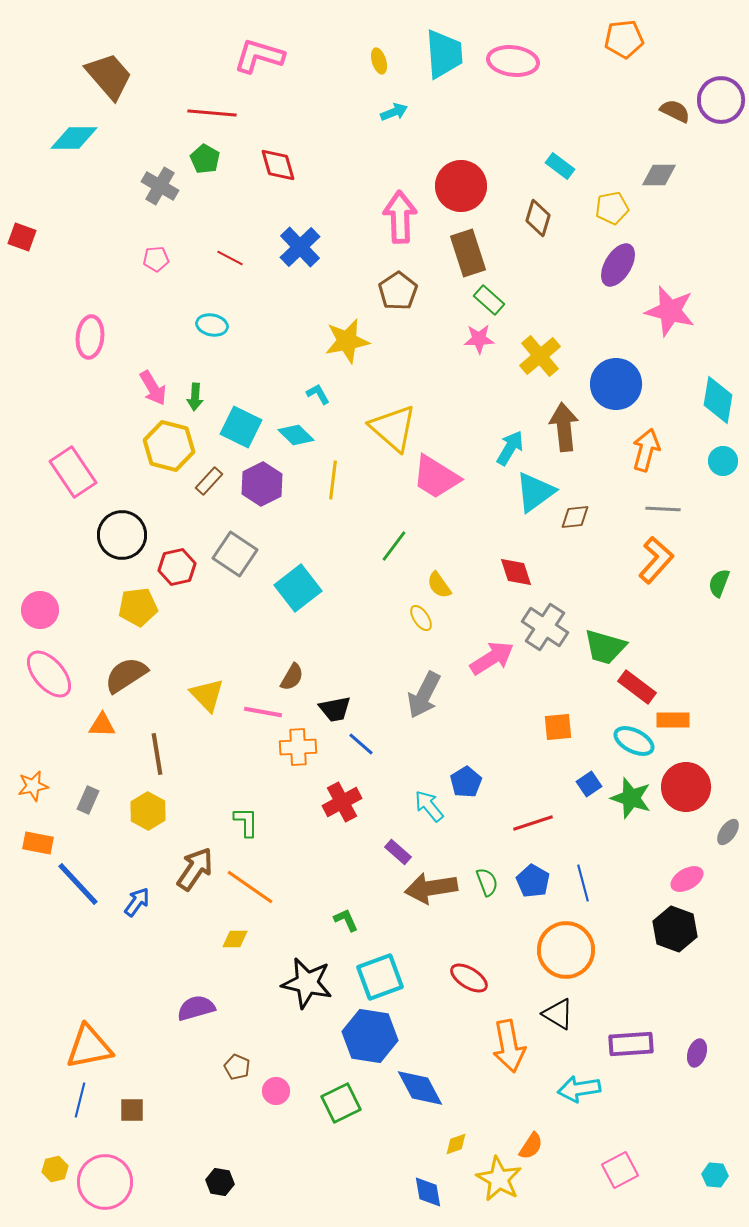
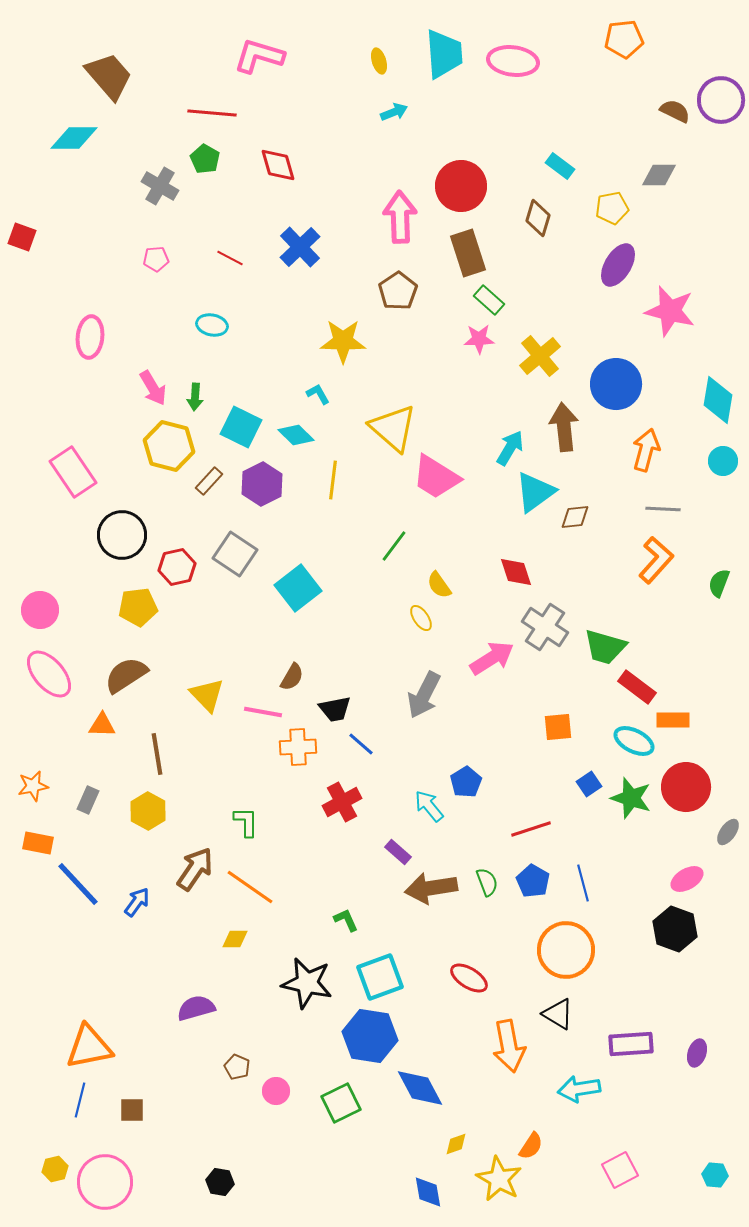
yellow star at (347, 341): moved 4 px left; rotated 12 degrees clockwise
red line at (533, 823): moved 2 px left, 6 px down
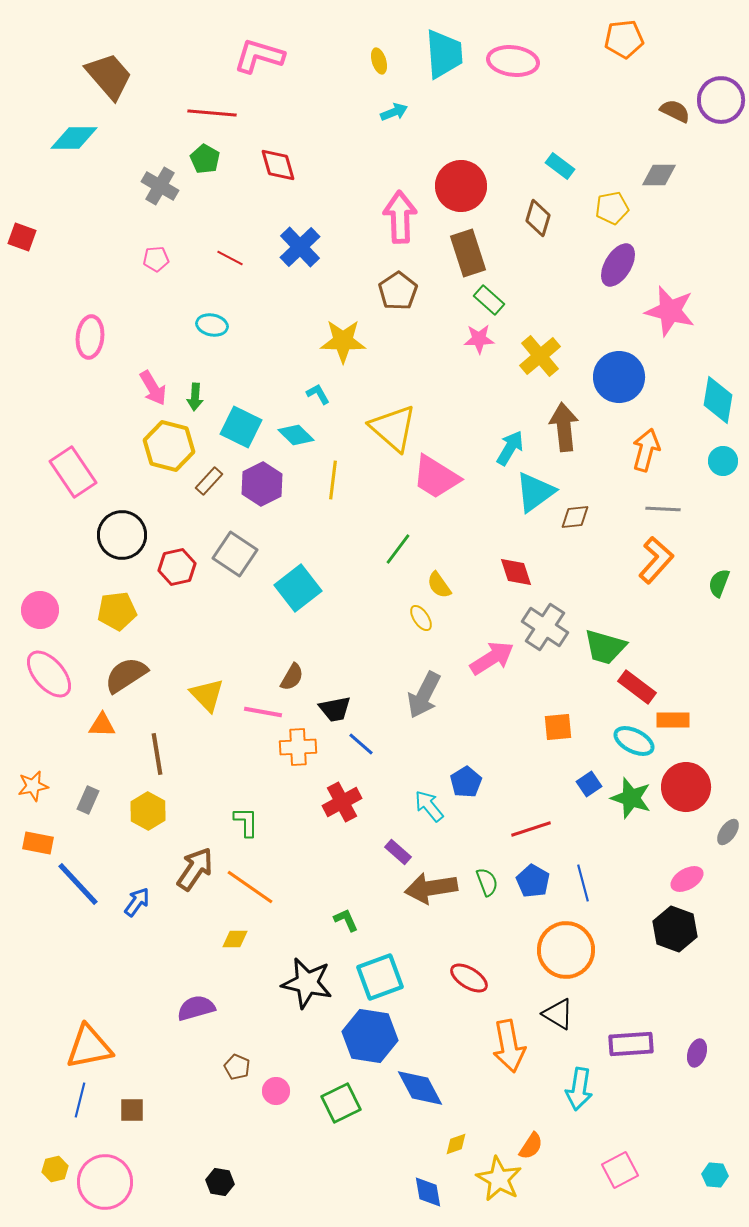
blue circle at (616, 384): moved 3 px right, 7 px up
green line at (394, 546): moved 4 px right, 3 px down
yellow pentagon at (138, 607): moved 21 px left, 4 px down
cyan arrow at (579, 1089): rotated 72 degrees counterclockwise
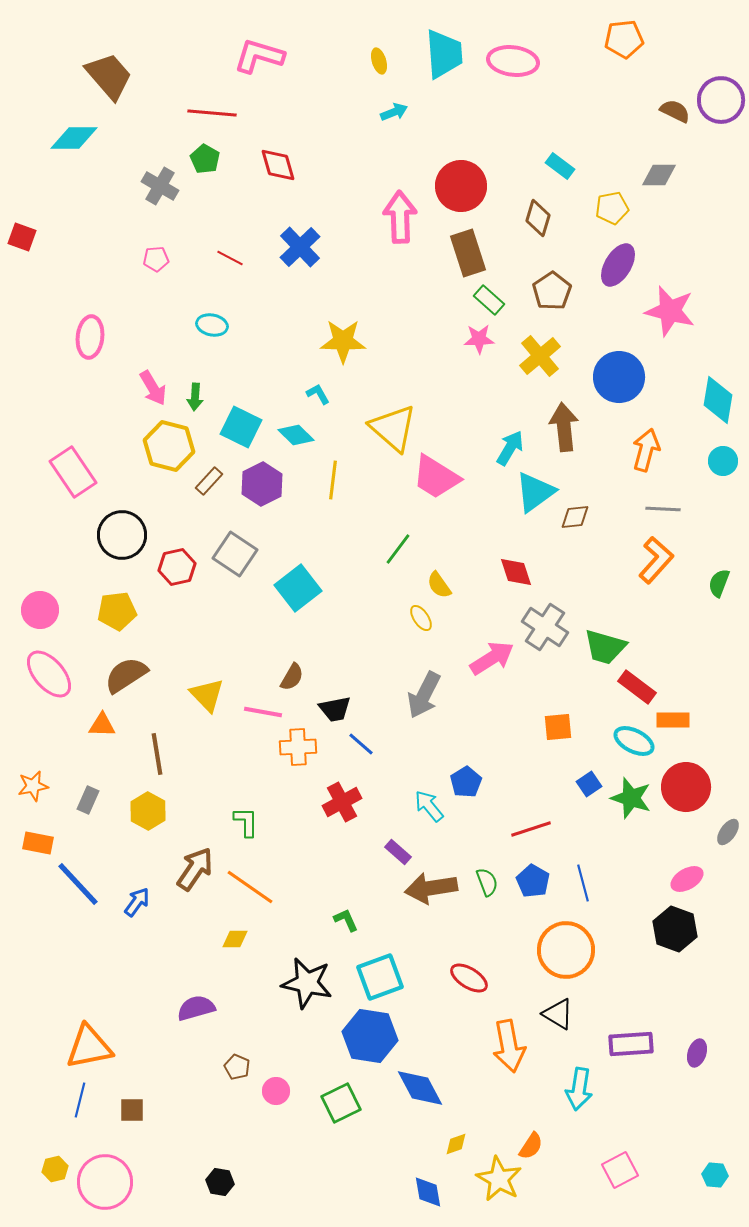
brown pentagon at (398, 291): moved 154 px right
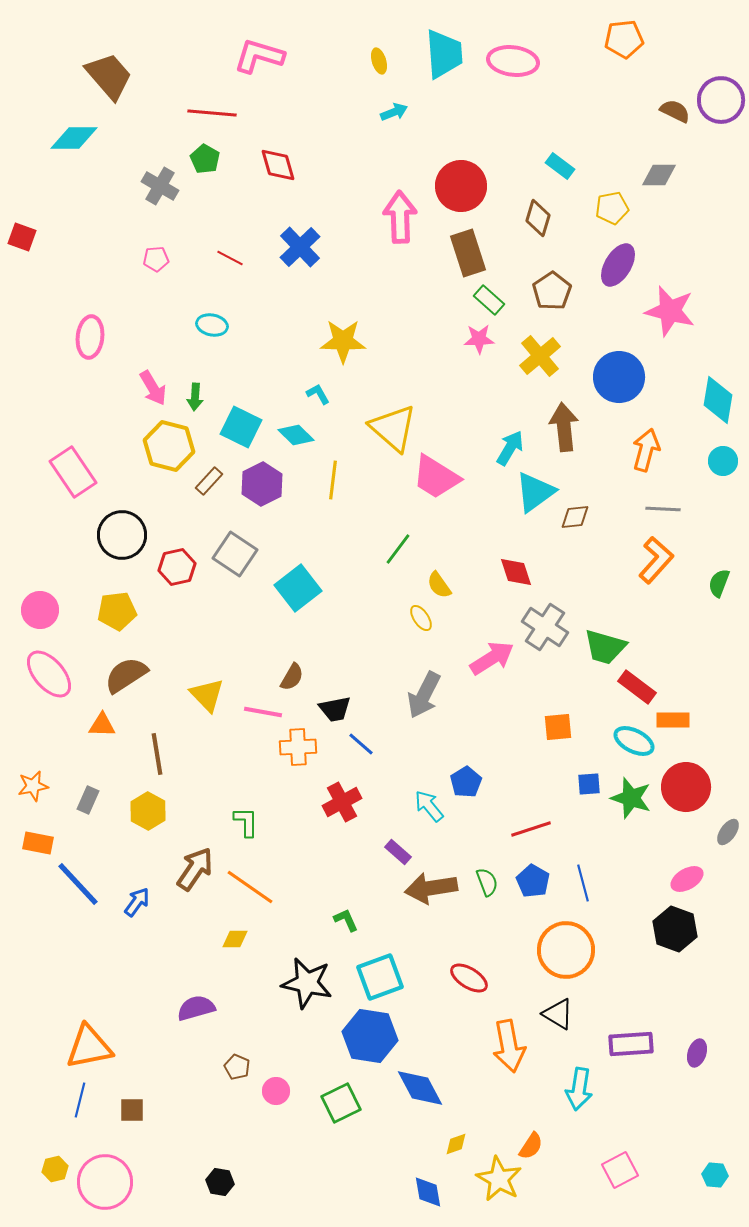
blue square at (589, 784): rotated 30 degrees clockwise
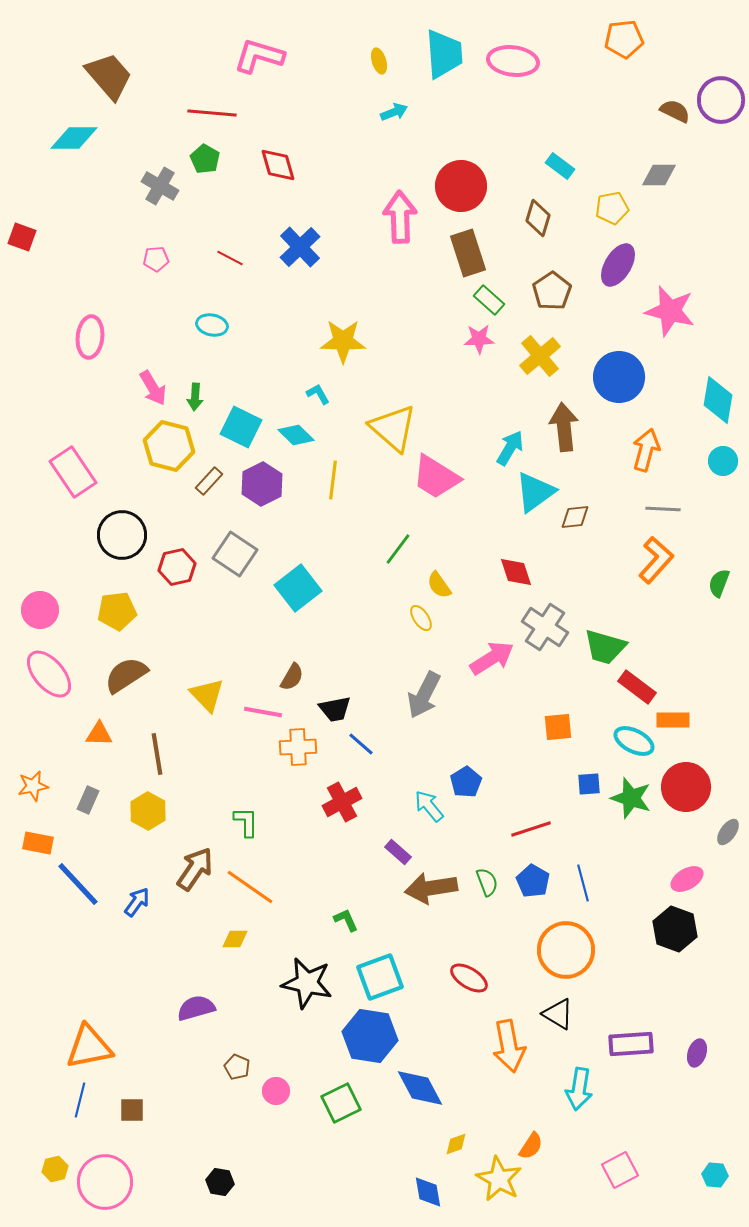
orange triangle at (102, 725): moved 3 px left, 9 px down
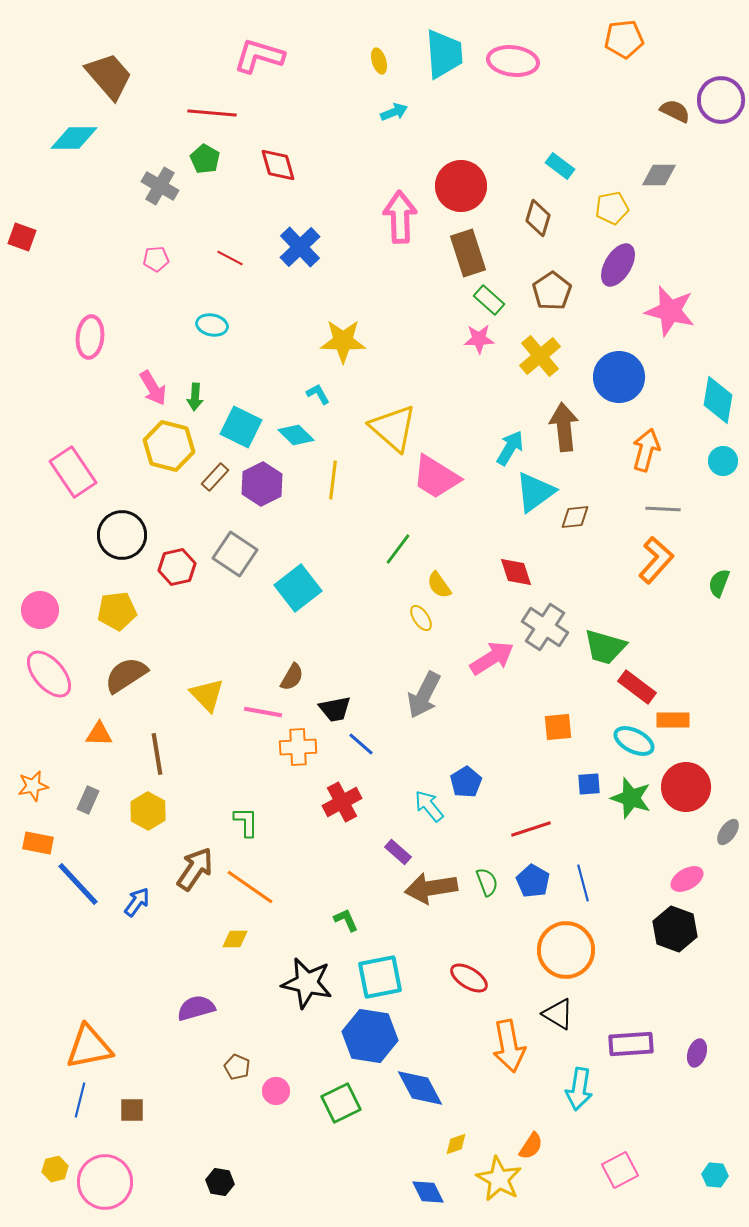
brown rectangle at (209, 481): moved 6 px right, 4 px up
cyan square at (380, 977): rotated 9 degrees clockwise
blue diamond at (428, 1192): rotated 16 degrees counterclockwise
